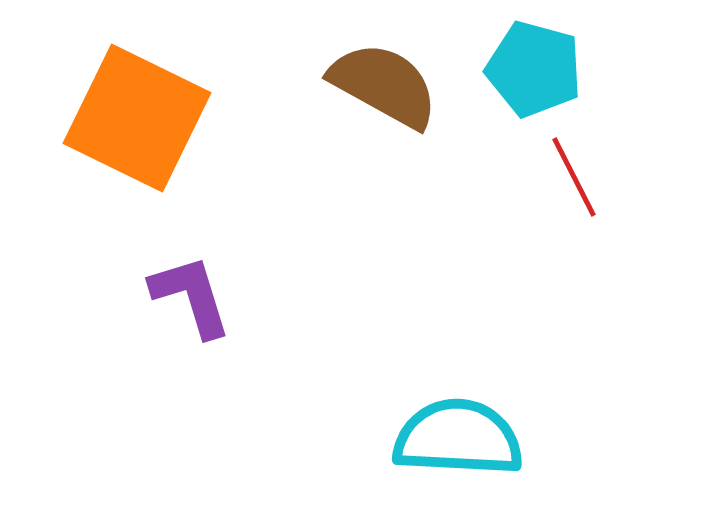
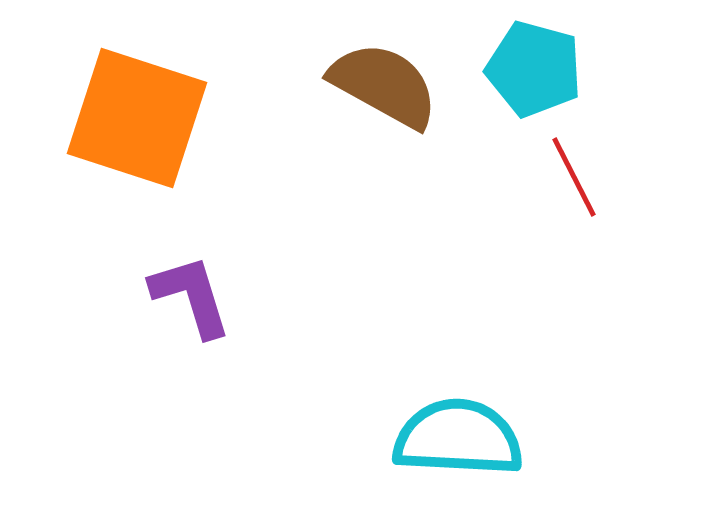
orange square: rotated 8 degrees counterclockwise
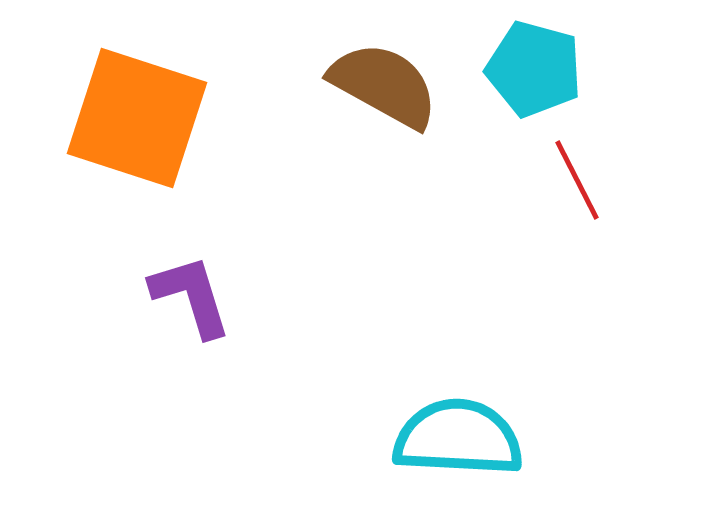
red line: moved 3 px right, 3 px down
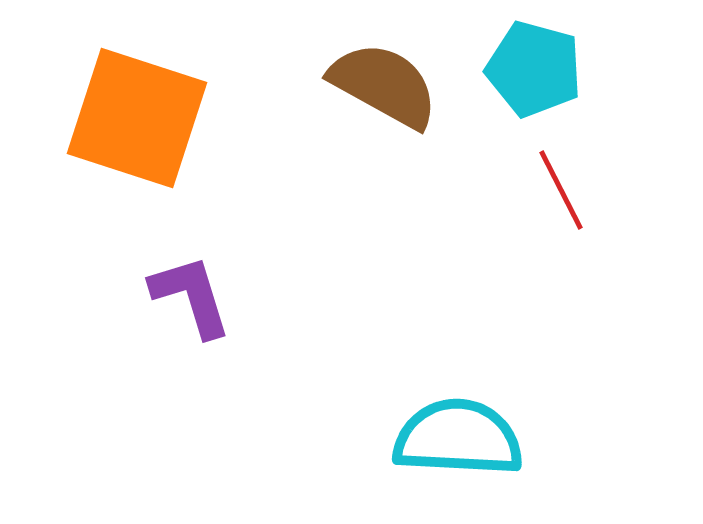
red line: moved 16 px left, 10 px down
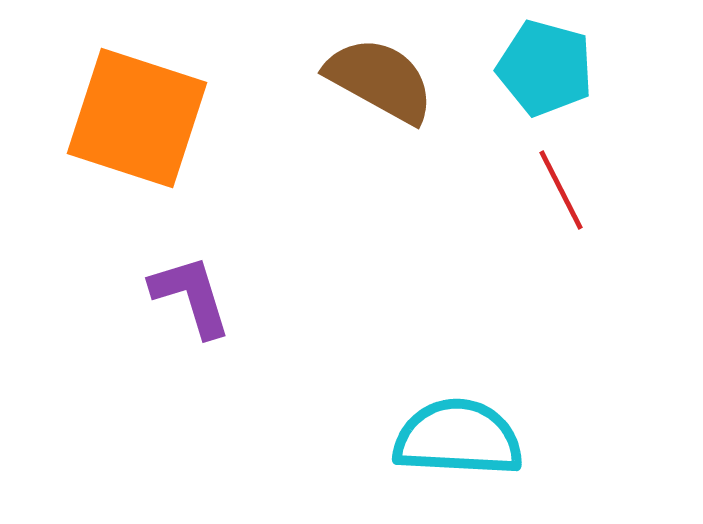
cyan pentagon: moved 11 px right, 1 px up
brown semicircle: moved 4 px left, 5 px up
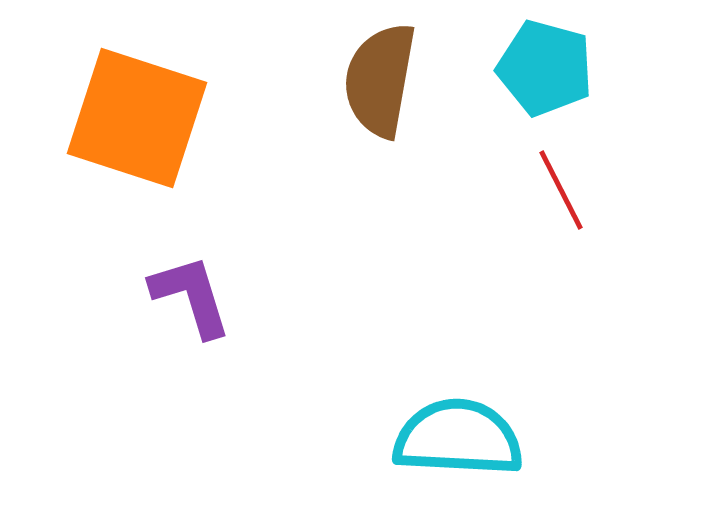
brown semicircle: rotated 109 degrees counterclockwise
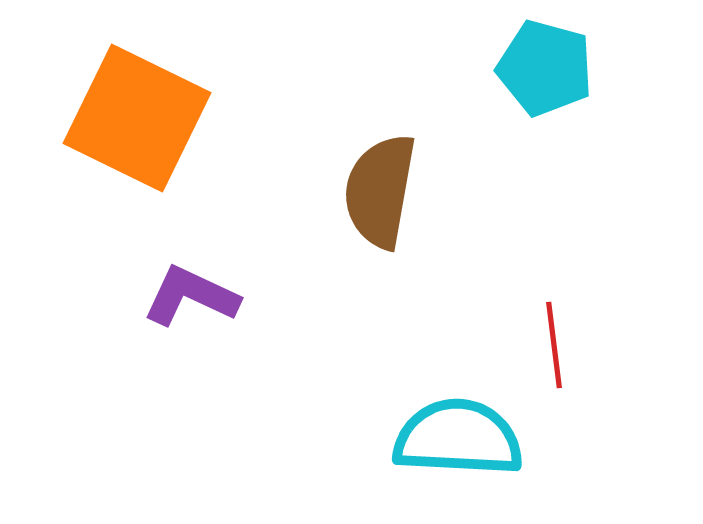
brown semicircle: moved 111 px down
orange square: rotated 8 degrees clockwise
red line: moved 7 px left, 155 px down; rotated 20 degrees clockwise
purple L-shape: rotated 48 degrees counterclockwise
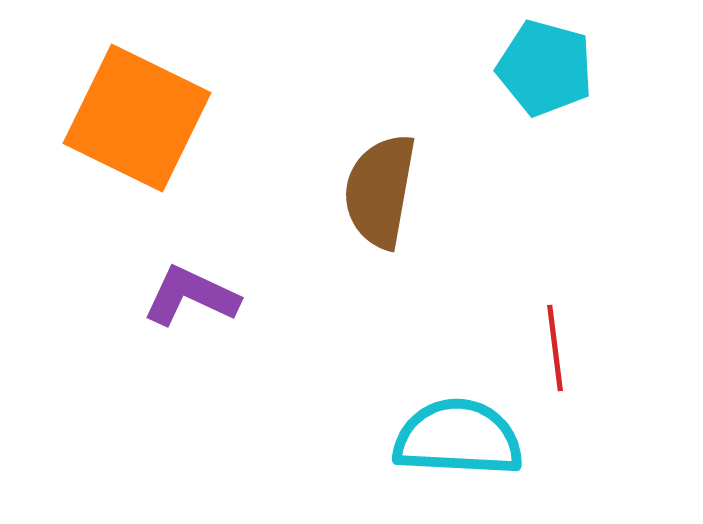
red line: moved 1 px right, 3 px down
